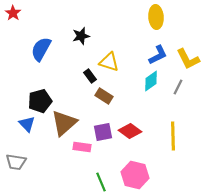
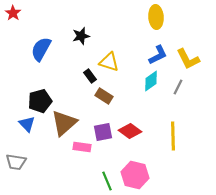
green line: moved 6 px right, 1 px up
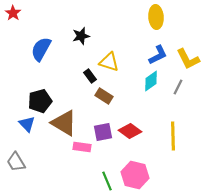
brown triangle: rotated 48 degrees counterclockwise
gray trapezoid: rotated 50 degrees clockwise
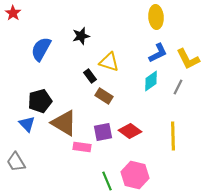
blue L-shape: moved 2 px up
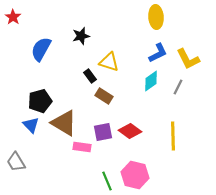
red star: moved 4 px down
blue triangle: moved 4 px right, 1 px down
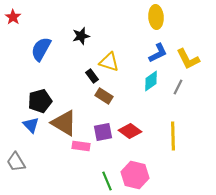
black rectangle: moved 2 px right
pink rectangle: moved 1 px left, 1 px up
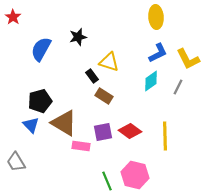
black star: moved 3 px left, 1 px down
yellow line: moved 8 px left
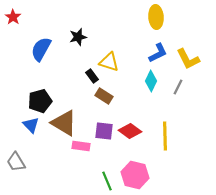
cyan diamond: rotated 30 degrees counterclockwise
purple square: moved 1 px right, 1 px up; rotated 18 degrees clockwise
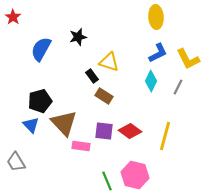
brown triangle: rotated 16 degrees clockwise
yellow line: rotated 16 degrees clockwise
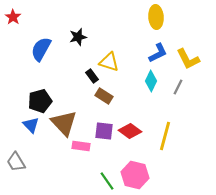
green line: rotated 12 degrees counterclockwise
